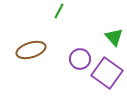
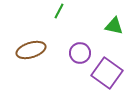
green triangle: moved 11 px up; rotated 36 degrees counterclockwise
purple circle: moved 6 px up
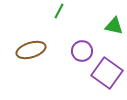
purple circle: moved 2 px right, 2 px up
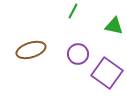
green line: moved 14 px right
purple circle: moved 4 px left, 3 px down
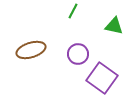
purple square: moved 5 px left, 5 px down
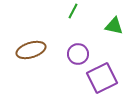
purple square: rotated 28 degrees clockwise
